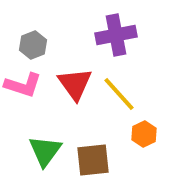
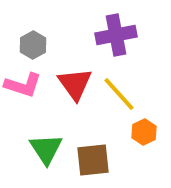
gray hexagon: rotated 8 degrees counterclockwise
orange hexagon: moved 2 px up
green triangle: moved 1 px right, 2 px up; rotated 9 degrees counterclockwise
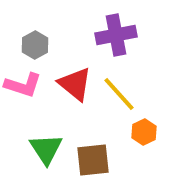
gray hexagon: moved 2 px right
red triangle: rotated 15 degrees counterclockwise
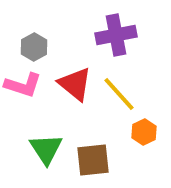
gray hexagon: moved 1 px left, 2 px down
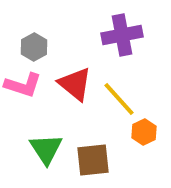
purple cross: moved 6 px right
yellow line: moved 5 px down
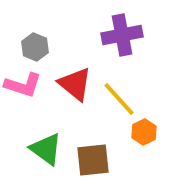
gray hexagon: moved 1 px right; rotated 8 degrees counterclockwise
green triangle: rotated 21 degrees counterclockwise
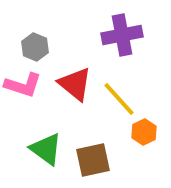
brown square: rotated 6 degrees counterclockwise
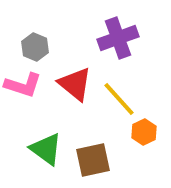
purple cross: moved 4 px left, 3 px down; rotated 9 degrees counterclockwise
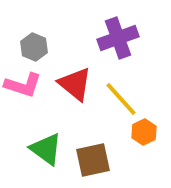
gray hexagon: moved 1 px left
yellow line: moved 2 px right
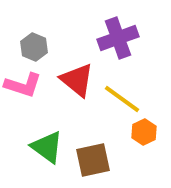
red triangle: moved 2 px right, 4 px up
yellow line: moved 1 px right; rotated 12 degrees counterclockwise
green triangle: moved 1 px right, 2 px up
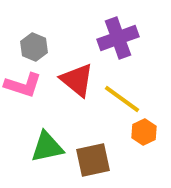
green triangle: rotated 48 degrees counterclockwise
